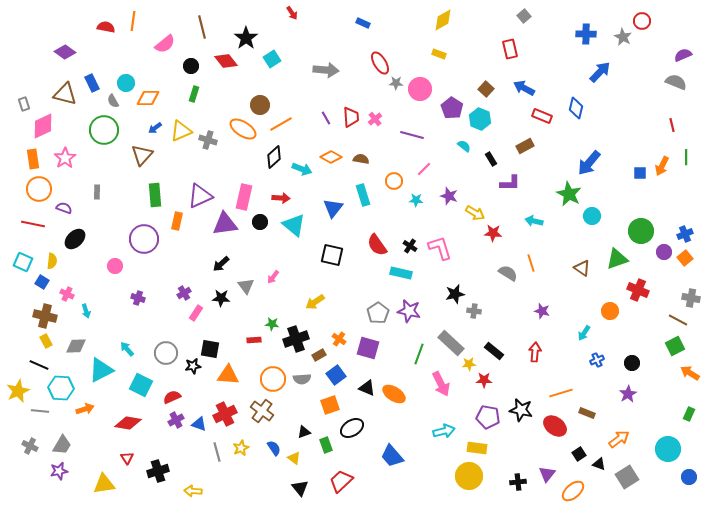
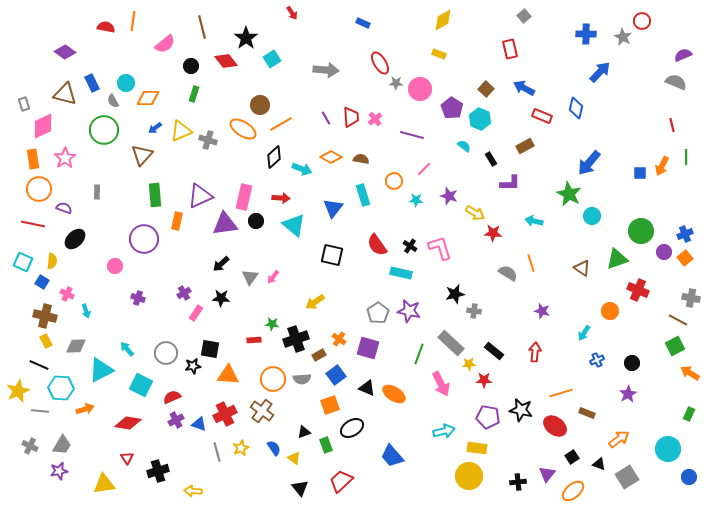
black circle at (260, 222): moved 4 px left, 1 px up
gray triangle at (246, 286): moved 4 px right, 9 px up; rotated 12 degrees clockwise
black square at (579, 454): moved 7 px left, 3 px down
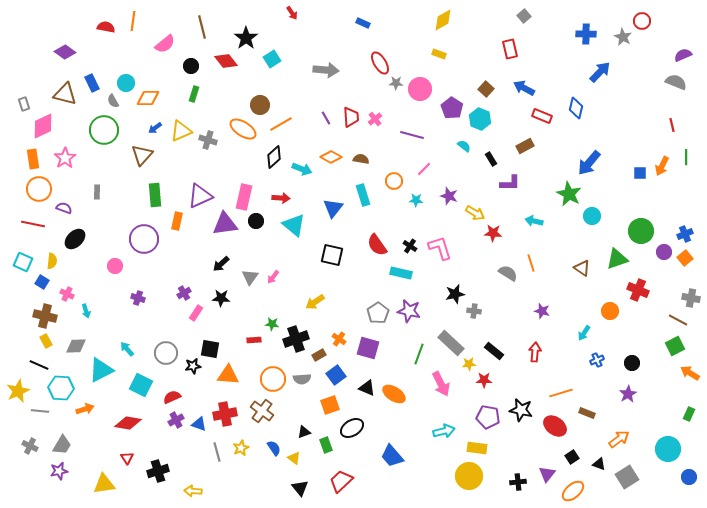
red cross at (225, 414): rotated 15 degrees clockwise
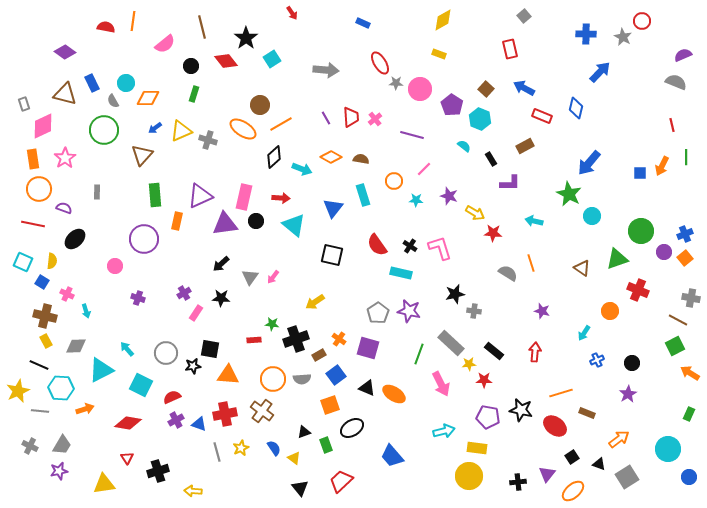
purple pentagon at (452, 108): moved 3 px up
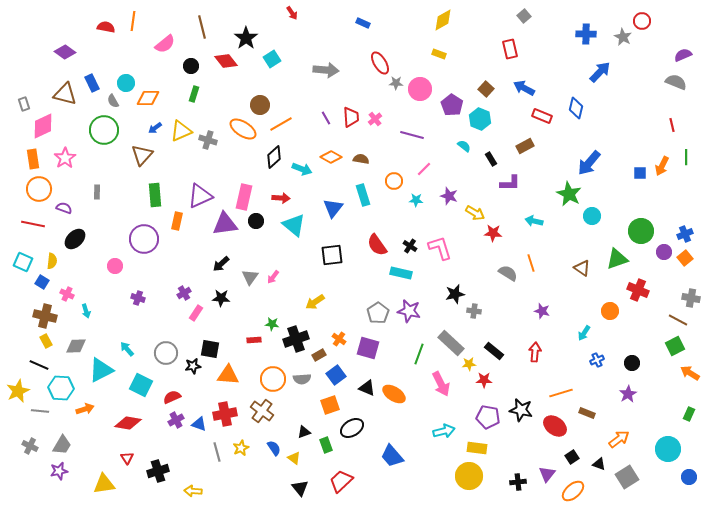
black square at (332, 255): rotated 20 degrees counterclockwise
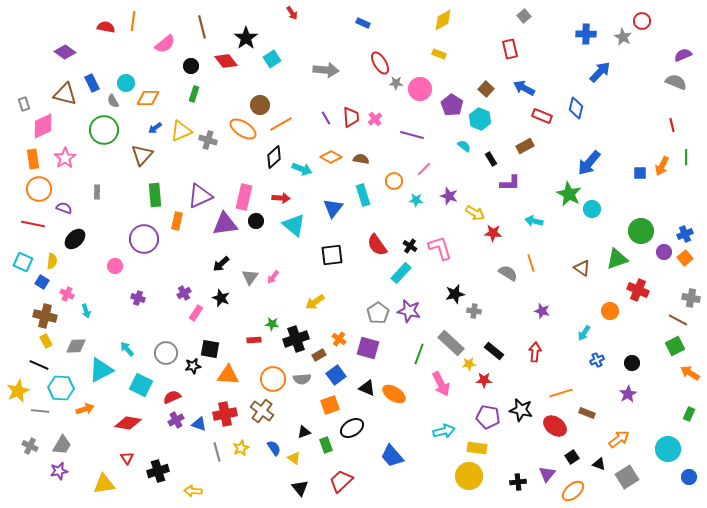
cyan circle at (592, 216): moved 7 px up
cyan rectangle at (401, 273): rotated 60 degrees counterclockwise
black star at (221, 298): rotated 18 degrees clockwise
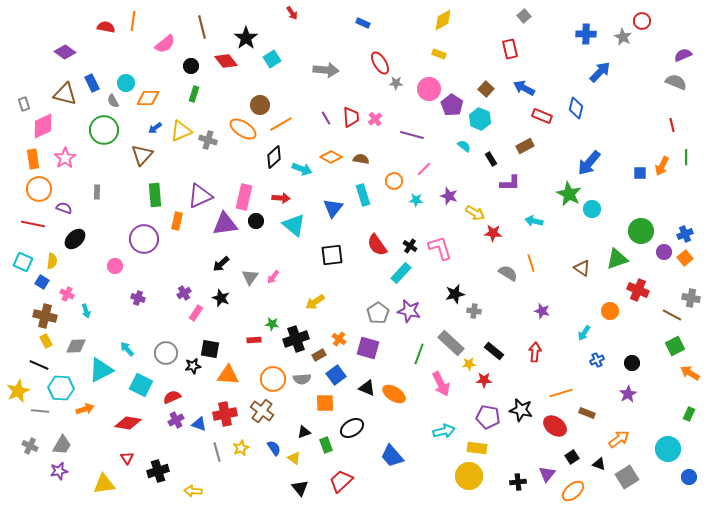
pink circle at (420, 89): moved 9 px right
brown line at (678, 320): moved 6 px left, 5 px up
orange square at (330, 405): moved 5 px left, 2 px up; rotated 18 degrees clockwise
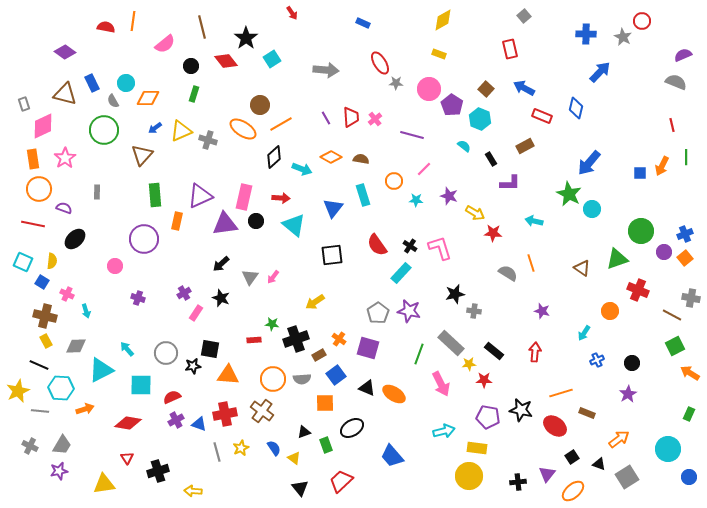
cyan square at (141, 385): rotated 25 degrees counterclockwise
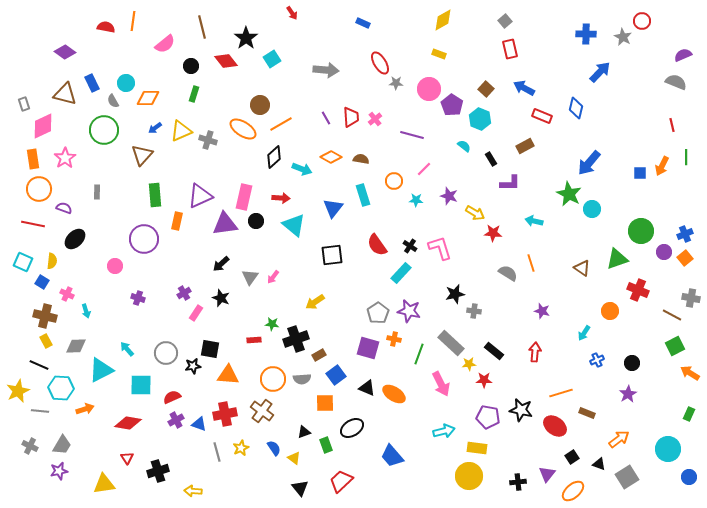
gray square at (524, 16): moved 19 px left, 5 px down
orange cross at (339, 339): moved 55 px right; rotated 24 degrees counterclockwise
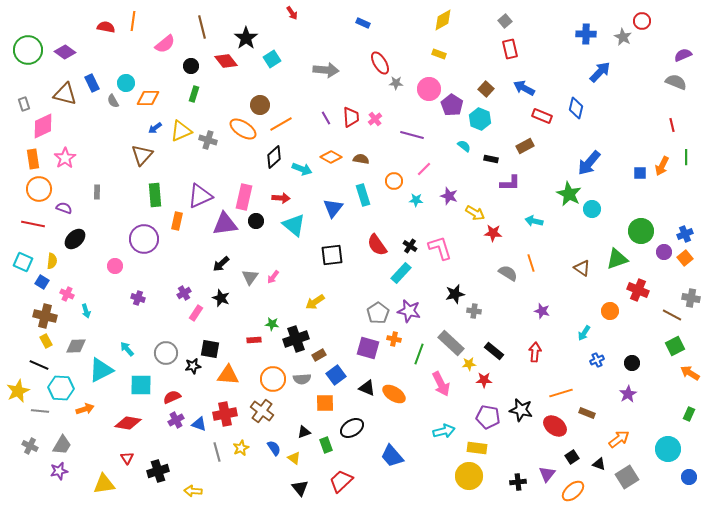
green circle at (104, 130): moved 76 px left, 80 px up
black rectangle at (491, 159): rotated 48 degrees counterclockwise
